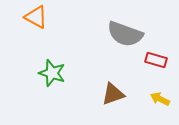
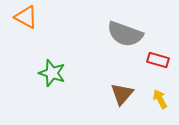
orange triangle: moved 10 px left
red rectangle: moved 2 px right
brown triangle: moved 9 px right; rotated 30 degrees counterclockwise
yellow arrow: rotated 36 degrees clockwise
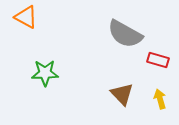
gray semicircle: rotated 9 degrees clockwise
green star: moved 7 px left; rotated 20 degrees counterclockwise
brown triangle: rotated 25 degrees counterclockwise
yellow arrow: rotated 12 degrees clockwise
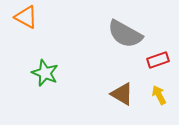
red rectangle: rotated 35 degrees counterclockwise
green star: rotated 24 degrees clockwise
brown triangle: rotated 15 degrees counterclockwise
yellow arrow: moved 1 px left, 4 px up; rotated 12 degrees counterclockwise
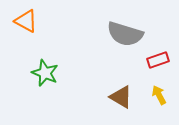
orange triangle: moved 4 px down
gray semicircle: rotated 12 degrees counterclockwise
brown triangle: moved 1 px left, 3 px down
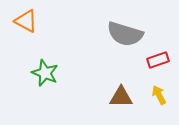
brown triangle: rotated 30 degrees counterclockwise
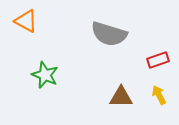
gray semicircle: moved 16 px left
green star: moved 2 px down
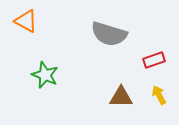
red rectangle: moved 4 px left
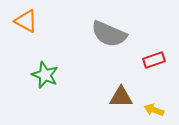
gray semicircle: rotated 6 degrees clockwise
yellow arrow: moved 5 px left, 15 px down; rotated 42 degrees counterclockwise
